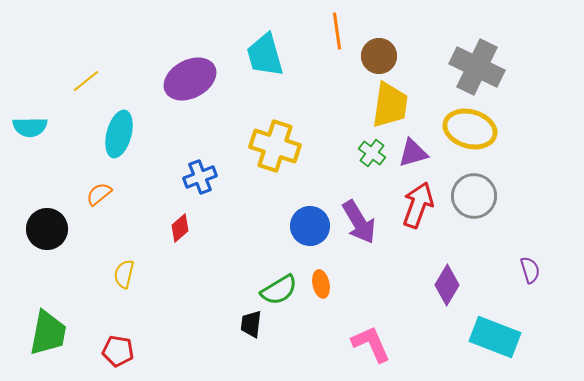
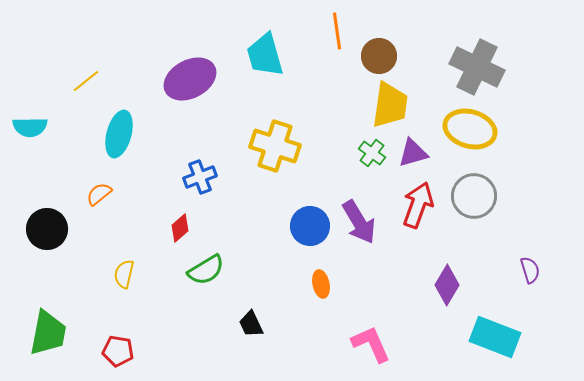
green semicircle: moved 73 px left, 20 px up
black trapezoid: rotated 32 degrees counterclockwise
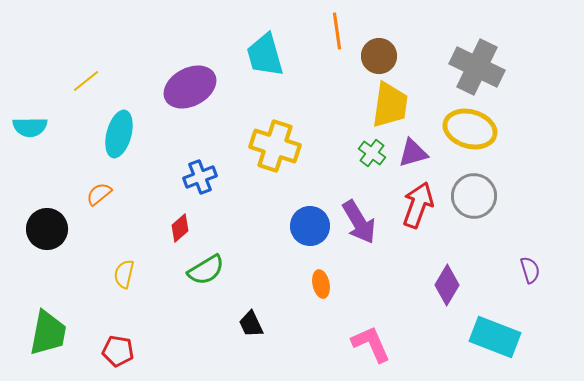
purple ellipse: moved 8 px down
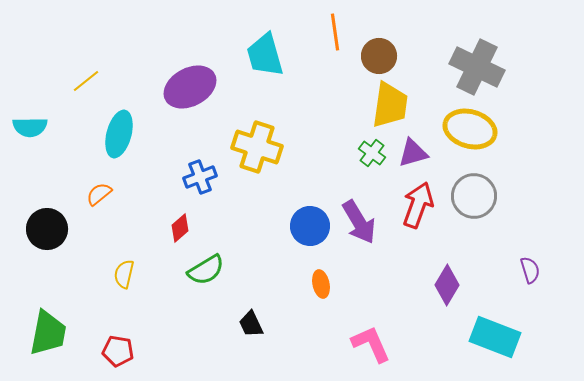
orange line: moved 2 px left, 1 px down
yellow cross: moved 18 px left, 1 px down
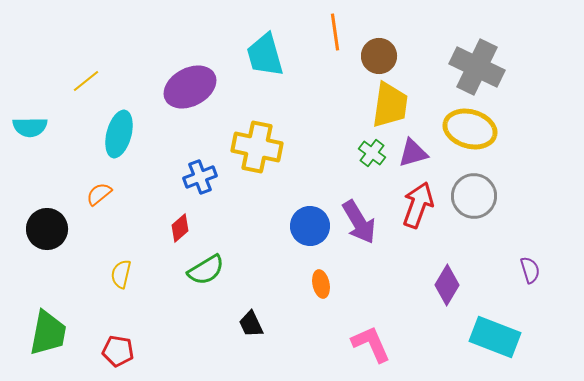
yellow cross: rotated 6 degrees counterclockwise
yellow semicircle: moved 3 px left
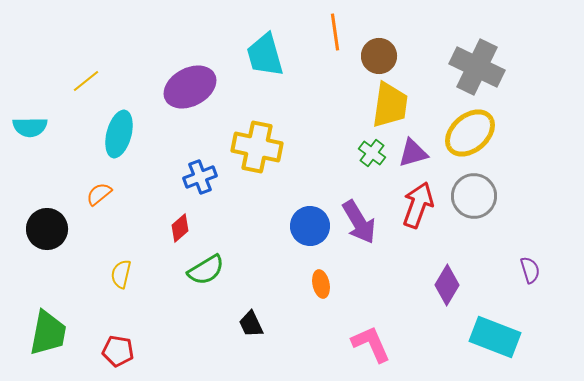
yellow ellipse: moved 4 px down; rotated 57 degrees counterclockwise
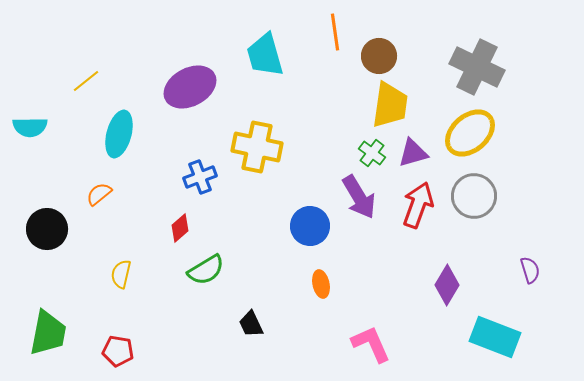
purple arrow: moved 25 px up
